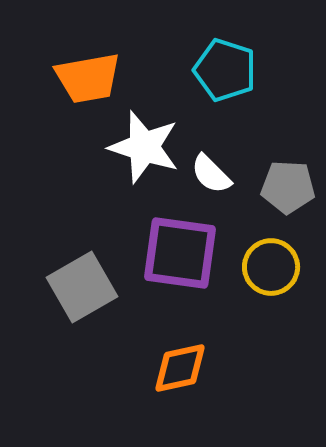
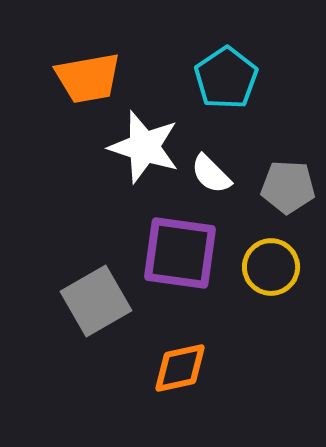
cyan pentagon: moved 1 px right, 8 px down; rotated 20 degrees clockwise
gray square: moved 14 px right, 14 px down
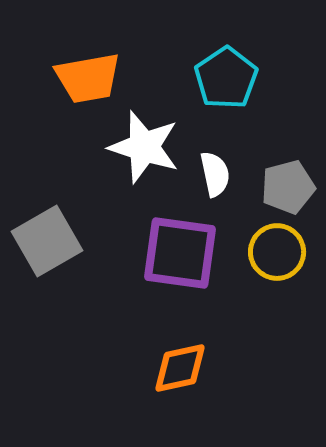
white semicircle: moved 4 px right; rotated 147 degrees counterclockwise
gray pentagon: rotated 18 degrees counterclockwise
yellow circle: moved 6 px right, 15 px up
gray square: moved 49 px left, 60 px up
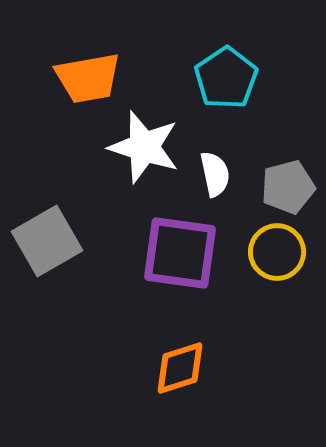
orange diamond: rotated 6 degrees counterclockwise
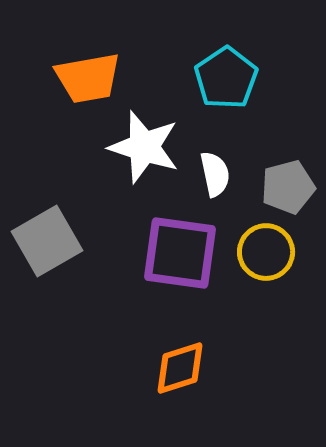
yellow circle: moved 11 px left
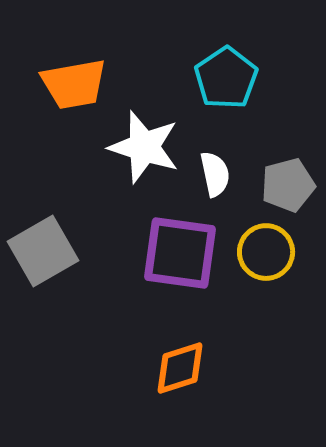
orange trapezoid: moved 14 px left, 6 px down
gray pentagon: moved 2 px up
gray square: moved 4 px left, 10 px down
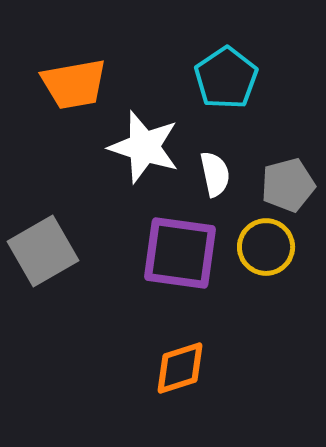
yellow circle: moved 5 px up
